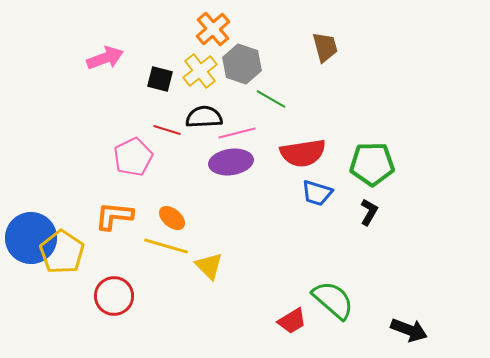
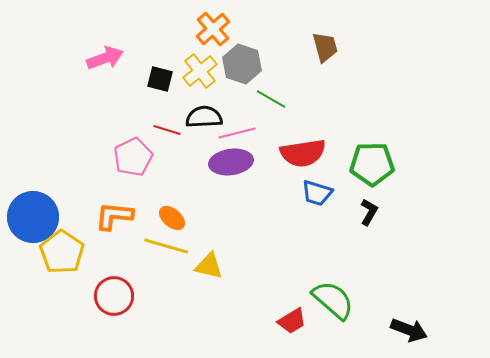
blue circle: moved 2 px right, 21 px up
yellow triangle: rotated 32 degrees counterclockwise
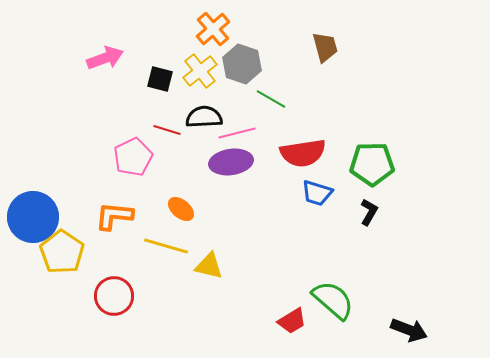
orange ellipse: moved 9 px right, 9 px up
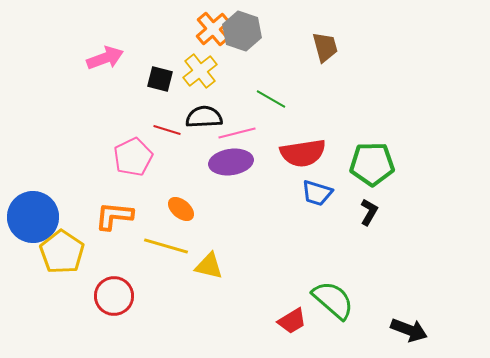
gray hexagon: moved 33 px up
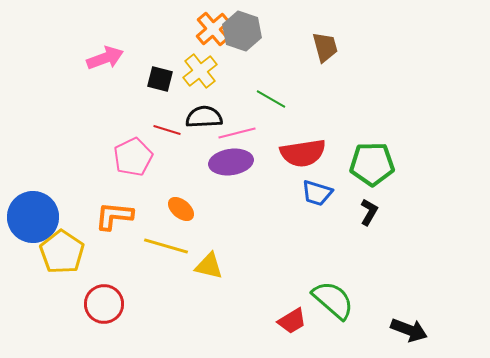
red circle: moved 10 px left, 8 px down
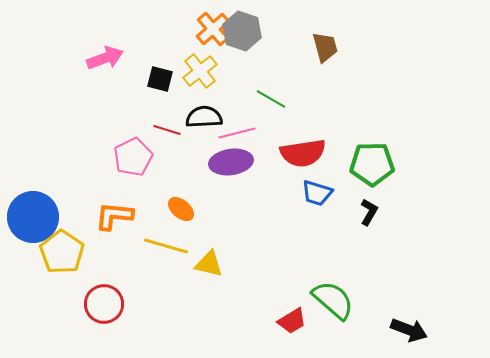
yellow triangle: moved 2 px up
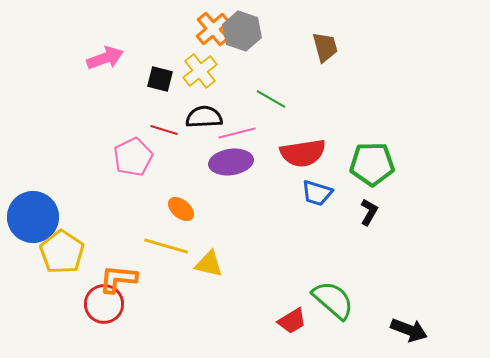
red line: moved 3 px left
orange L-shape: moved 4 px right, 63 px down
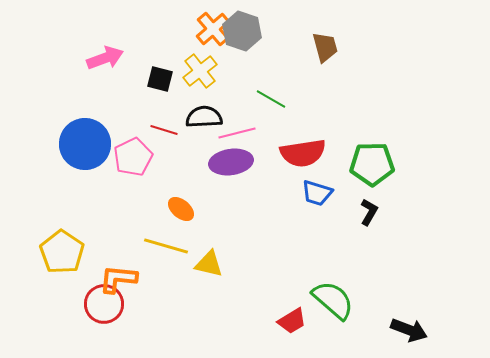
blue circle: moved 52 px right, 73 px up
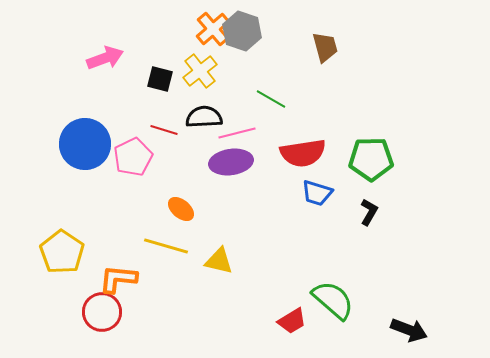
green pentagon: moved 1 px left, 5 px up
yellow triangle: moved 10 px right, 3 px up
red circle: moved 2 px left, 8 px down
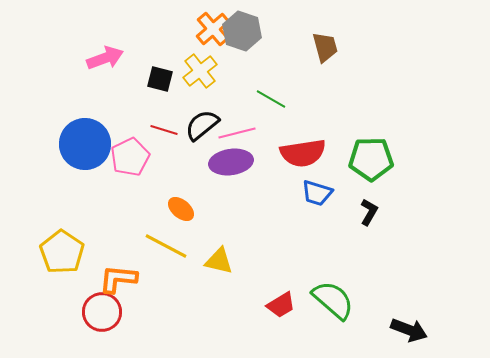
black semicircle: moved 2 px left, 8 px down; rotated 36 degrees counterclockwise
pink pentagon: moved 3 px left
yellow line: rotated 12 degrees clockwise
red trapezoid: moved 11 px left, 16 px up
